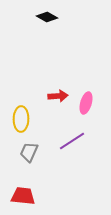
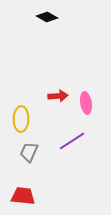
pink ellipse: rotated 25 degrees counterclockwise
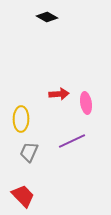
red arrow: moved 1 px right, 2 px up
purple line: rotated 8 degrees clockwise
red trapezoid: rotated 40 degrees clockwise
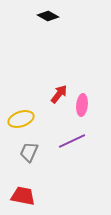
black diamond: moved 1 px right, 1 px up
red arrow: rotated 48 degrees counterclockwise
pink ellipse: moved 4 px left, 2 px down; rotated 15 degrees clockwise
yellow ellipse: rotated 70 degrees clockwise
red trapezoid: rotated 35 degrees counterclockwise
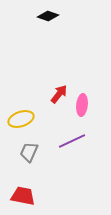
black diamond: rotated 10 degrees counterclockwise
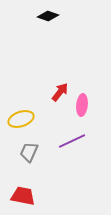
red arrow: moved 1 px right, 2 px up
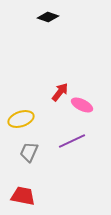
black diamond: moved 1 px down
pink ellipse: rotated 70 degrees counterclockwise
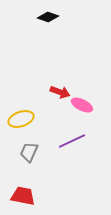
red arrow: rotated 72 degrees clockwise
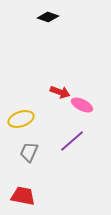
purple line: rotated 16 degrees counterclockwise
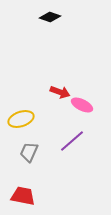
black diamond: moved 2 px right
